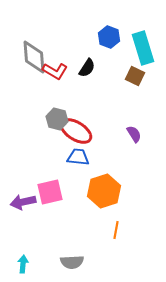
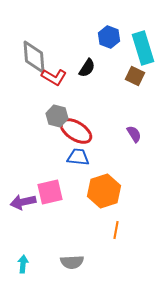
red L-shape: moved 1 px left, 6 px down
gray hexagon: moved 3 px up
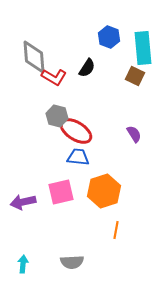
cyan rectangle: rotated 12 degrees clockwise
pink square: moved 11 px right
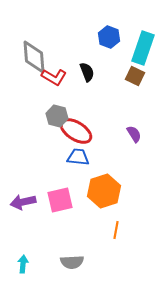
cyan rectangle: rotated 24 degrees clockwise
black semicircle: moved 4 px down; rotated 54 degrees counterclockwise
pink square: moved 1 px left, 8 px down
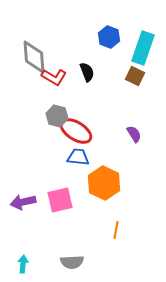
orange hexagon: moved 8 px up; rotated 16 degrees counterclockwise
